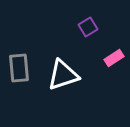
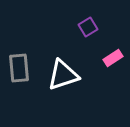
pink rectangle: moved 1 px left
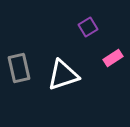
gray rectangle: rotated 8 degrees counterclockwise
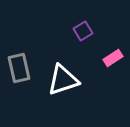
purple square: moved 5 px left, 4 px down
white triangle: moved 5 px down
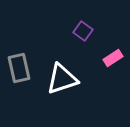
purple square: rotated 24 degrees counterclockwise
white triangle: moved 1 px left, 1 px up
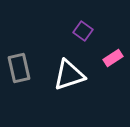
white triangle: moved 7 px right, 4 px up
